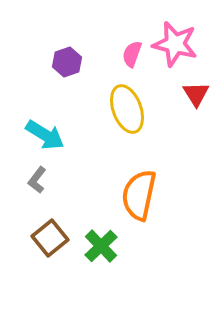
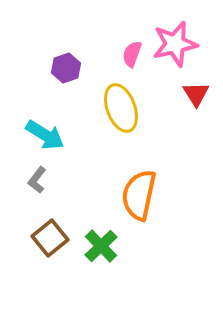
pink star: rotated 27 degrees counterclockwise
purple hexagon: moved 1 px left, 6 px down
yellow ellipse: moved 6 px left, 1 px up
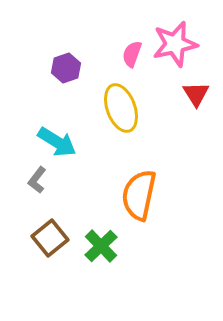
cyan arrow: moved 12 px right, 7 px down
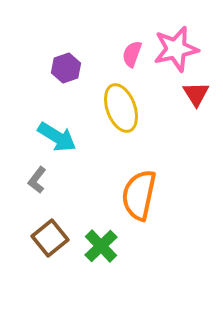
pink star: moved 1 px right, 5 px down
cyan arrow: moved 5 px up
